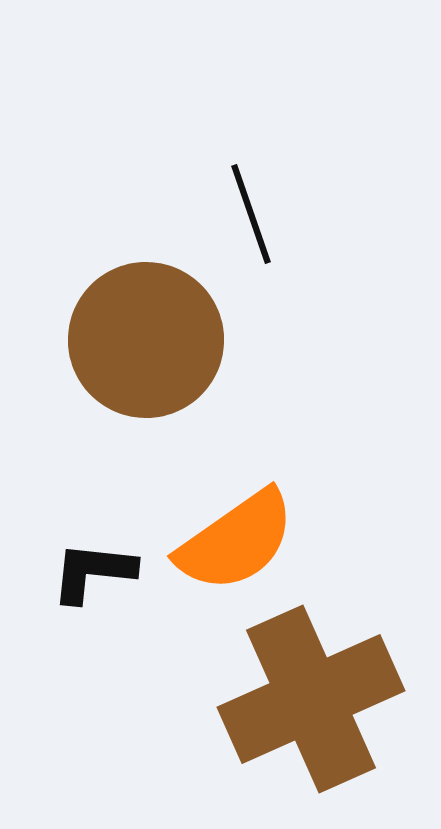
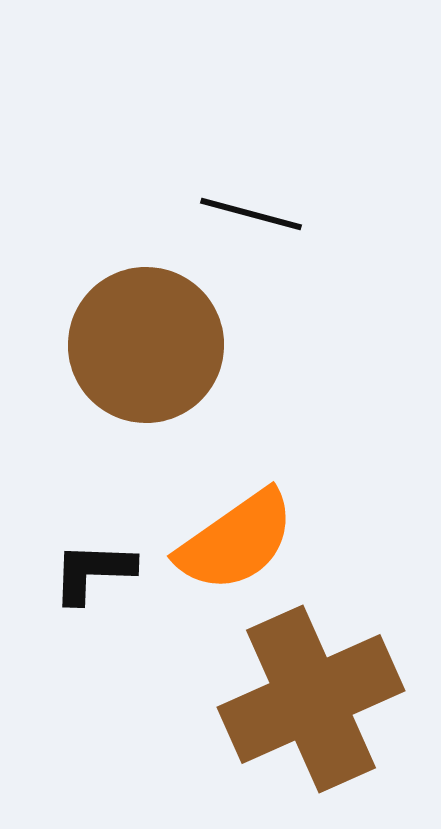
black line: rotated 56 degrees counterclockwise
brown circle: moved 5 px down
black L-shape: rotated 4 degrees counterclockwise
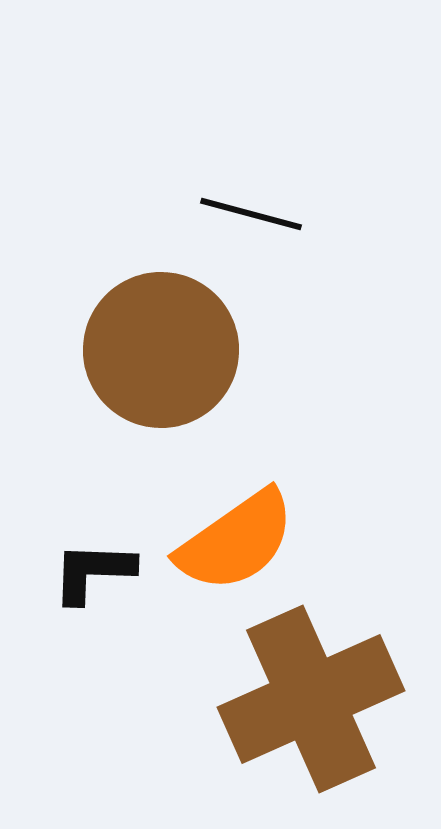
brown circle: moved 15 px right, 5 px down
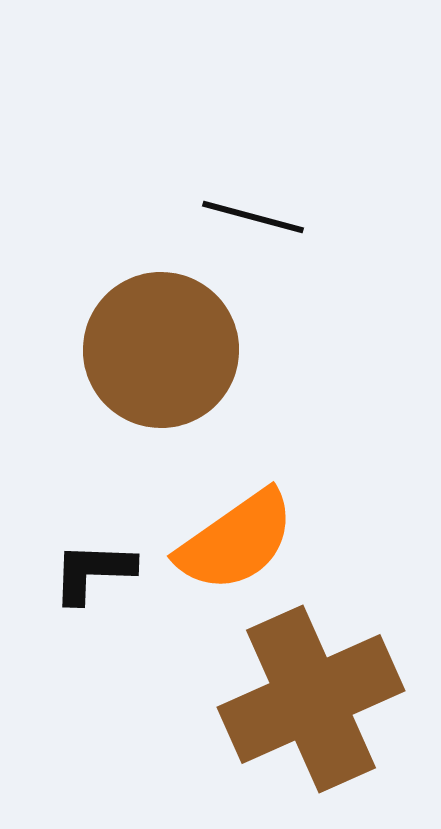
black line: moved 2 px right, 3 px down
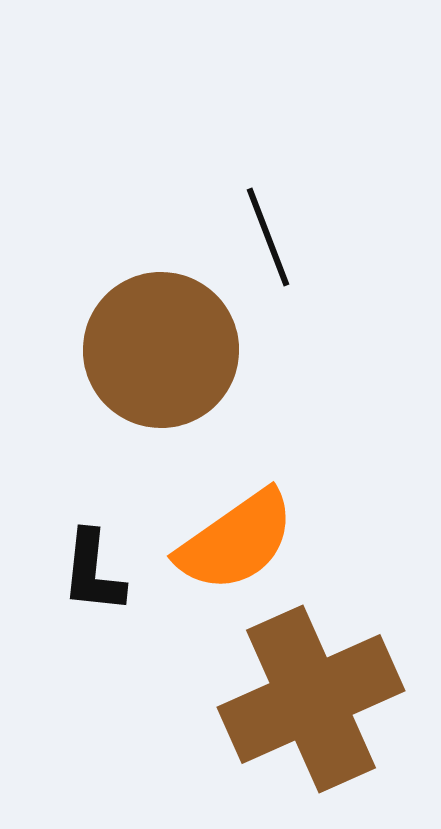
black line: moved 15 px right, 20 px down; rotated 54 degrees clockwise
black L-shape: rotated 86 degrees counterclockwise
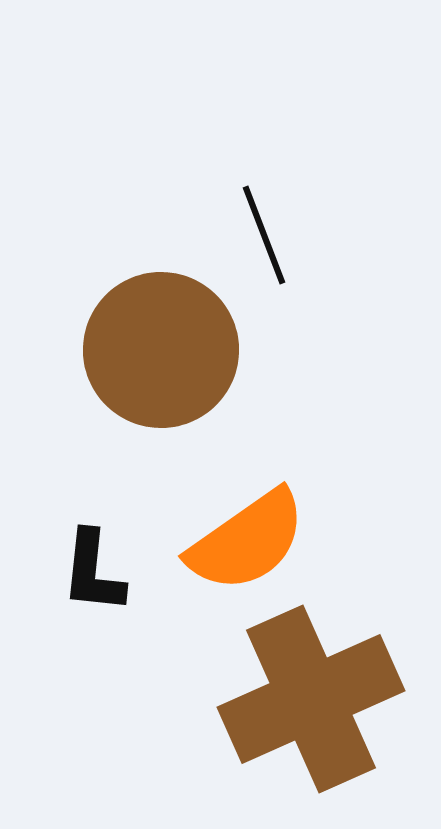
black line: moved 4 px left, 2 px up
orange semicircle: moved 11 px right
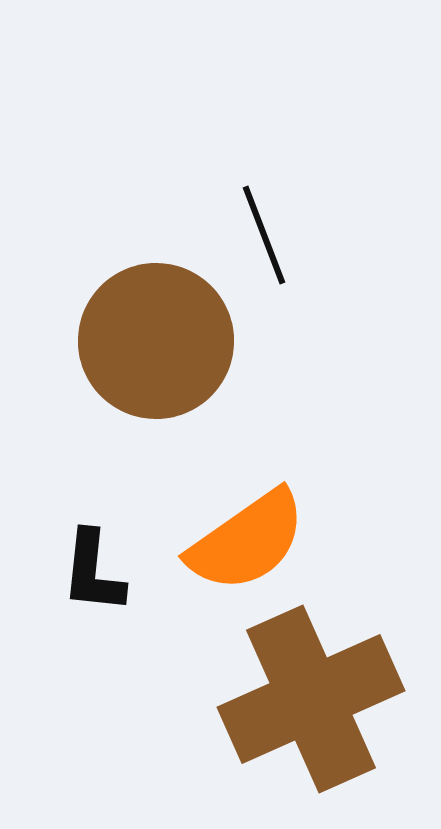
brown circle: moved 5 px left, 9 px up
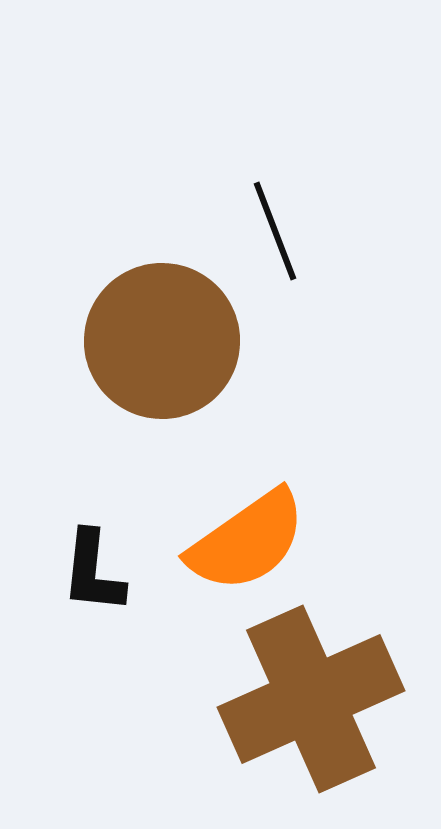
black line: moved 11 px right, 4 px up
brown circle: moved 6 px right
